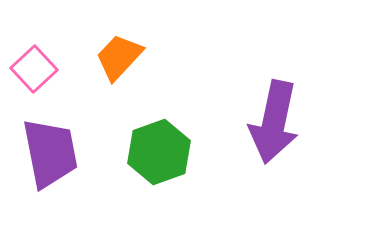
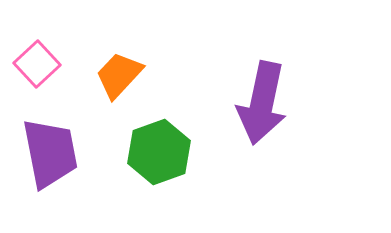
orange trapezoid: moved 18 px down
pink square: moved 3 px right, 5 px up
purple arrow: moved 12 px left, 19 px up
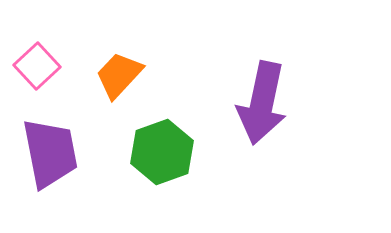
pink square: moved 2 px down
green hexagon: moved 3 px right
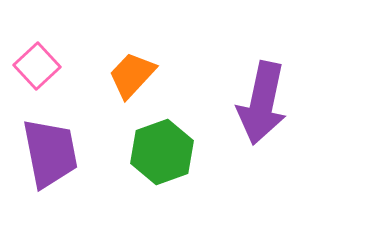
orange trapezoid: moved 13 px right
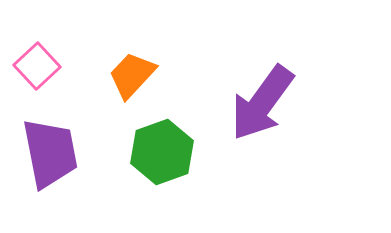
purple arrow: rotated 24 degrees clockwise
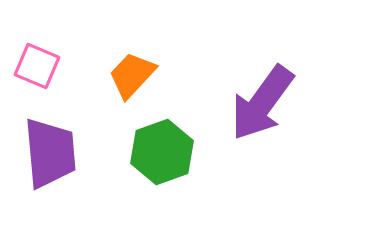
pink square: rotated 24 degrees counterclockwise
purple trapezoid: rotated 6 degrees clockwise
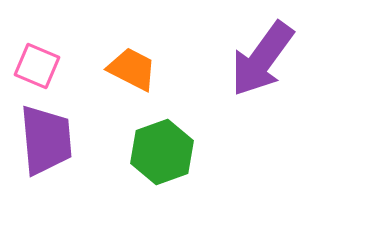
orange trapezoid: moved 6 px up; rotated 74 degrees clockwise
purple arrow: moved 44 px up
purple trapezoid: moved 4 px left, 13 px up
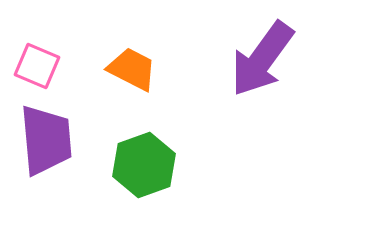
green hexagon: moved 18 px left, 13 px down
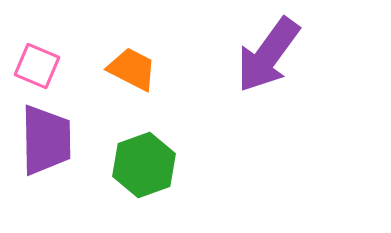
purple arrow: moved 6 px right, 4 px up
purple trapezoid: rotated 4 degrees clockwise
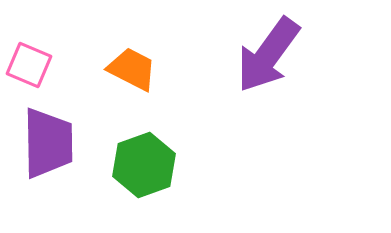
pink square: moved 8 px left, 1 px up
purple trapezoid: moved 2 px right, 3 px down
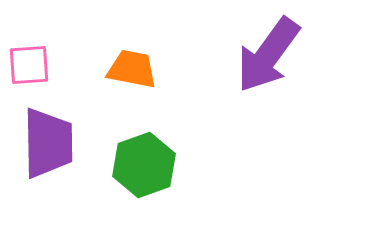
pink square: rotated 27 degrees counterclockwise
orange trapezoid: rotated 16 degrees counterclockwise
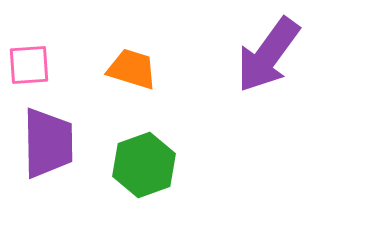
orange trapezoid: rotated 6 degrees clockwise
